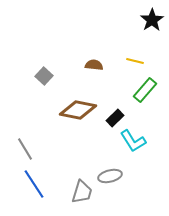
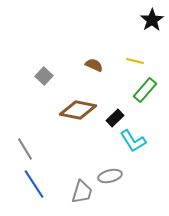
brown semicircle: rotated 18 degrees clockwise
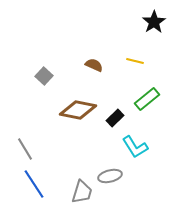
black star: moved 2 px right, 2 px down
green rectangle: moved 2 px right, 9 px down; rotated 10 degrees clockwise
cyan L-shape: moved 2 px right, 6 px down
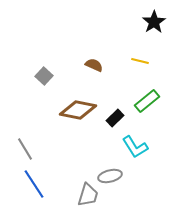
yellow line: moved 5 px right
green rectangle: moved 2 px down
gray trapezoid: moved 6 px right, 3 px down
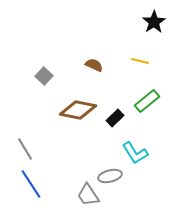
cyan L-shape: moved 6 px down
blue line: moved 3 px left
gray trapezoid: rotated 130 degrees clockwise
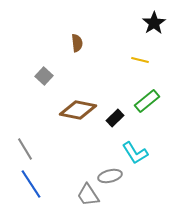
black star: moved 1 px down
yellow line: moved 1 px up
brown semicircle: moved 17 px left, 22 px up; rotated 60 degrees clockwise
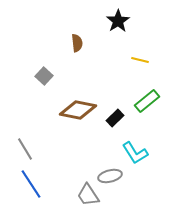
black star: moved 36 px left, 2 px up
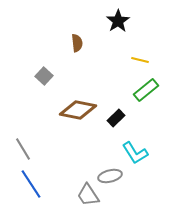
green rectangle: moved 1 px left, 11 px up
black rectangle: moved 1 px right
gray line: moved 2 px left
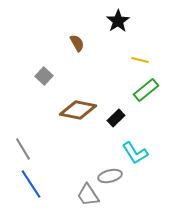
brown semicircle: rotated 24 degrees counterclockwise
